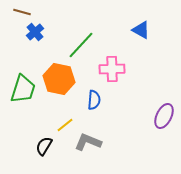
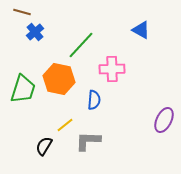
purple ellipse: moved 4 px down
gray L-shape: moved 1 px up; rotated 20 degrees counterclockwise
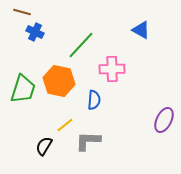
blue cross: rotated 24 degrees counterclockwise
orange hexagon: moved 2 px down
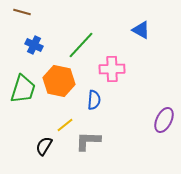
blue cross: moved 1 px left, 13 px down
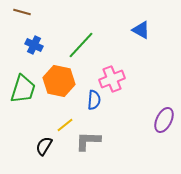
pink cross: moved 10 px down; rotated 20 degrees counterclockwise
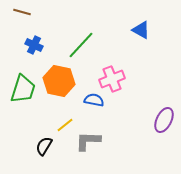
blue semicircle: rotated 84 degrees counterclockwise
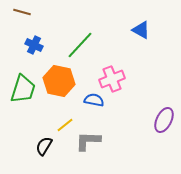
green line: moved 1 px left
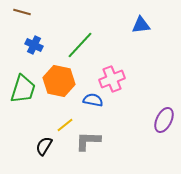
blue triangle: moved 5 px up; rotated 36 degrees counterclockwise
blue semicircle: moved 1 px left
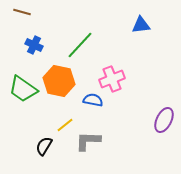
green trapezoid: rotated 108 degrees clockwise
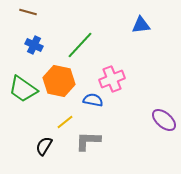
brown line: moved 6 px right
purple ellipse: rotated 75 degrees counterclockwise
yellow line: moved 3 px up
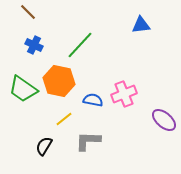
brown line: rotated 30 degrees clockwise
pink cross: moved 12 px right, 15 px down
yellow line: moved 1 px left, 3 px up
